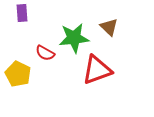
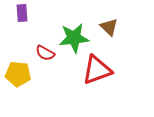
yellow pentagon: rotated 20 degrees counterclockwise
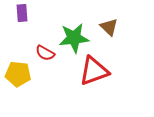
red triangle: moved 3 px left, 1 px down
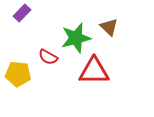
purple rectangle: rotated 48 degrees clockwise
green star: moved 2 px right; rotated 8 degrees counterclockwise
red semicircle: moved 3 px right, 4 px down
red triangle: rotated 20 degrees clockwise
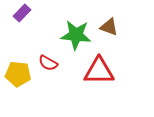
brown triangle: rotated 24 degrees counterclockwise
green star: moved 3 px up; rotated 20 degrees clockwise
red semicircle: moved 6 px down
red triangle: moved 5 px right
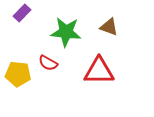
green star: moved 10 px left, 3 px up
